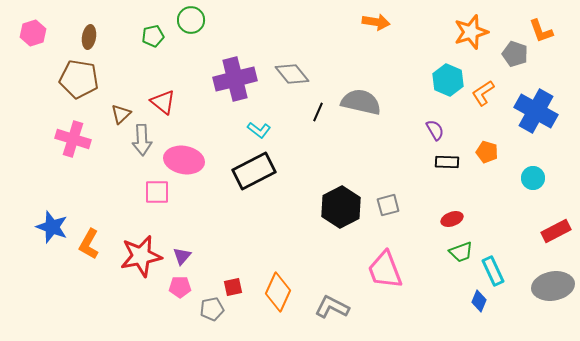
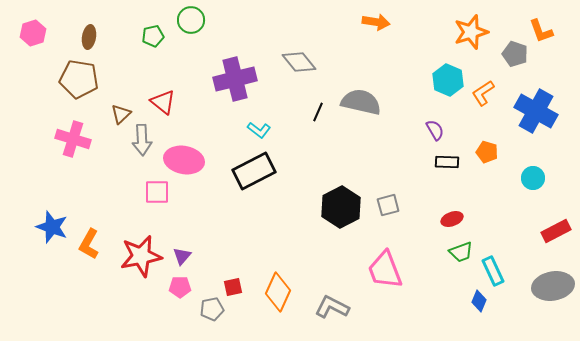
gray diamond at (292, 74): moved 7 px right, 12 px up
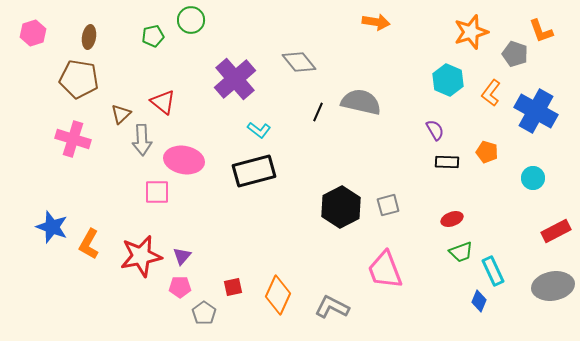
purple cross at (235, 79): rotated 27 degrees counterclockwise
orange L-shape at (483, 93): moved 8 px right; rotated 20 degrees counterclockwise
black rectangle at (254, 171): rotated 12 degrees clockwise
orange diamond at (278, 292): moved 3 px down
gray pentagon at (212, 309): moved 8 px left, 4 px down; rotated 25 degrees counterclockwise
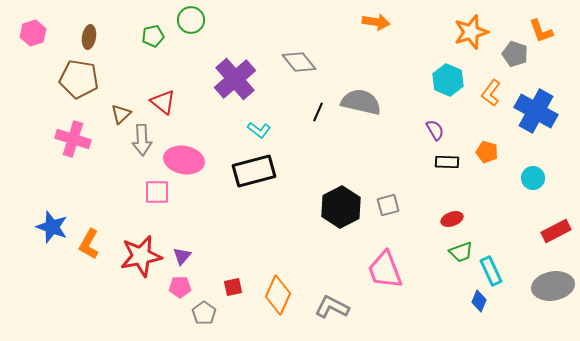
cyan rectangle at (493, 271): moved 2 px left
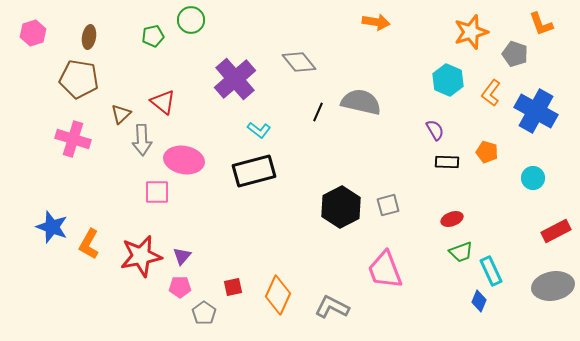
orange L-shape at (541, 31): moved 7 px up
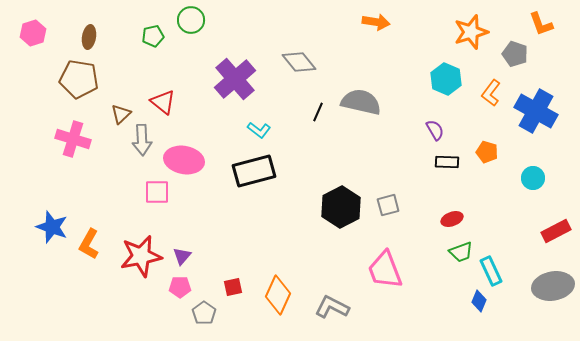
cyan hexagon at (448, 80): moved 2 px left, 1 px up
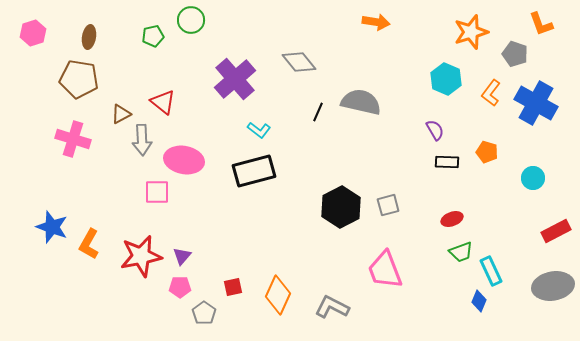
blue cross at (536, 111): moved 8 px up
brown triangle at (121, 114): rotated 15 degrees clockwise
